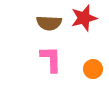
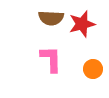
red star: moved 2 px left, 6 px down
brown semicircle: moved 2 px right, 5 px up
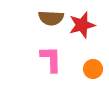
red star: moved 1 px down
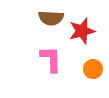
red star: moved 6 px down
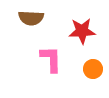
brown semicircle: moved 20 px left
red star: rotated 12 degrees clockwise
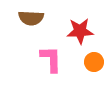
red star: moved 2 px left
orange circle: moved 1 px right, 7 px up
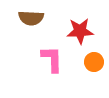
pink L-shape: moved 1 px right
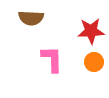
red star: moved 11 px right
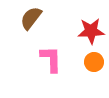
brown semicircle: rotated 125 degrees clockwise
pink L-shape: moved 1 px left
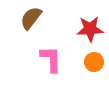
red star: moved 1 px left, 2 px up
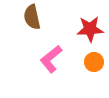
brown semicircle: moved 1 px right, 1 px up; rotated 50 degrees counterclockwise
pink L-shape: rotated 128 degrees counterclockwise
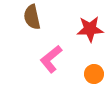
orange circle: moved 12 px down
